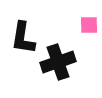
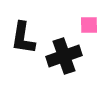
black cross: moved 6 px right, 6 px up
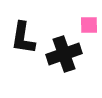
black cross: moved 2 px up
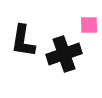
black L-shape: moved 3 px down
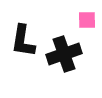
pink square: moved 2 px left, 5 px up
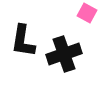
pink square: moved 7 px up; rotated 30 degrees clockwise
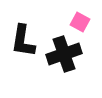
pink square: moved 7 px left, 9 px down
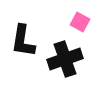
black cross: moved 1 px right, 5 px down
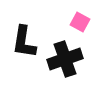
black L-shape: moved 1 px right, 1 px down
